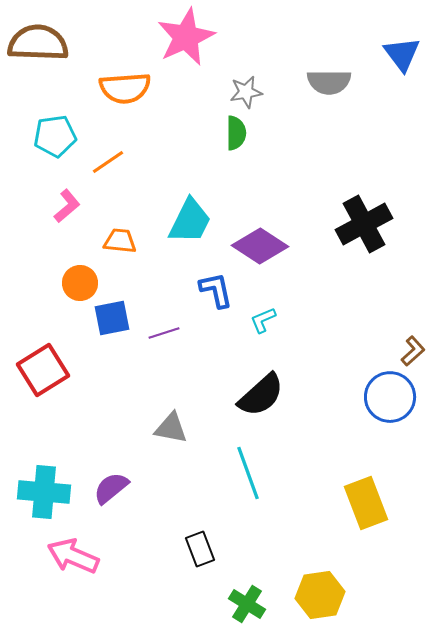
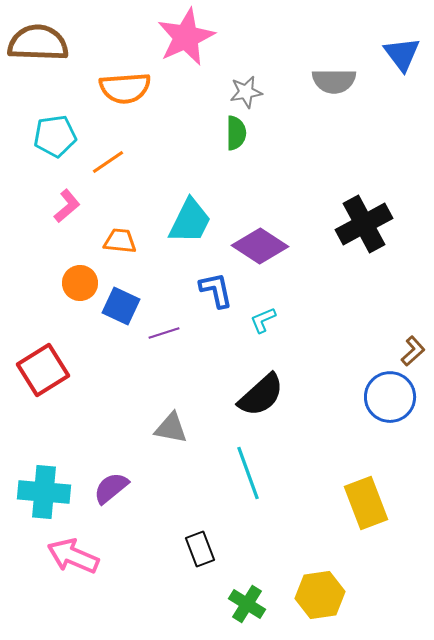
gray semicircle: moved 5 px right, 1 px up
blue square: moved 9 px right, 12 px up; rotated 36 degrees clockwise
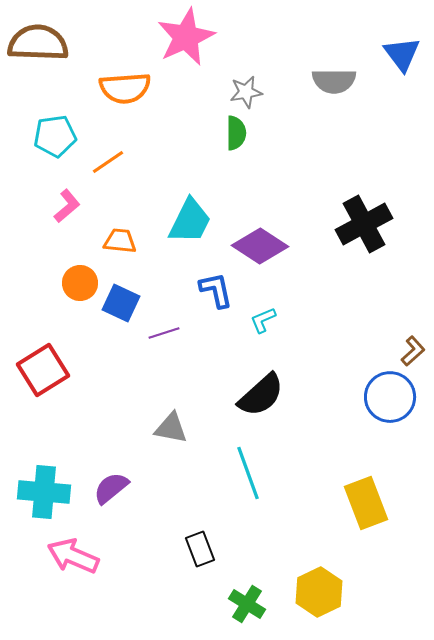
blue square: moved 3 px up
yellow hexagon: moved 1 px left, 3 px up; rotated 18 degrees counterclockwise
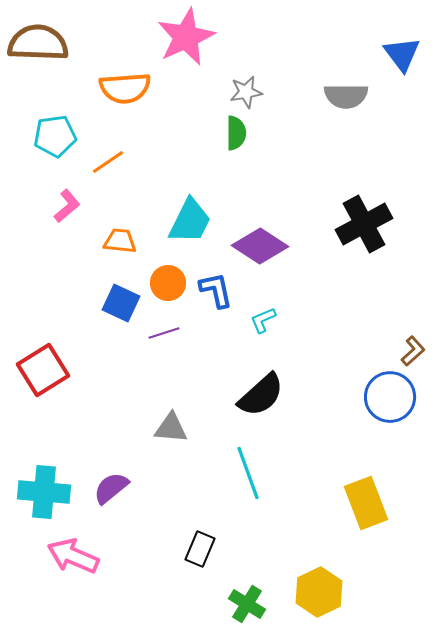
gray semicircle: moved 12 px right, 15 px down
orange circle: moved 88 px right
gray triangle: rotated 6 degrees counterclockwise
black rectangle: rotated 44 degrees clockwise
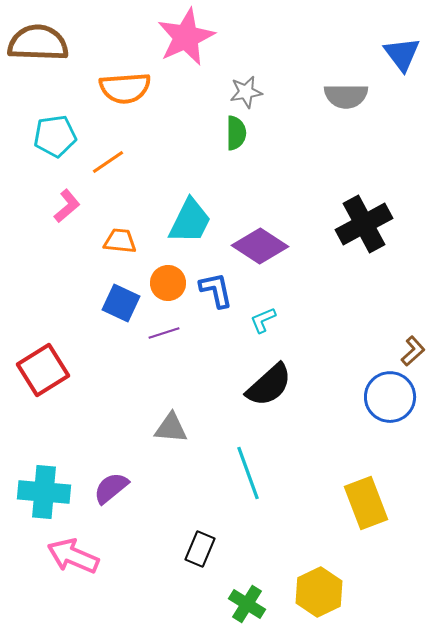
black semicircle: moved 8 px right, 10 px up
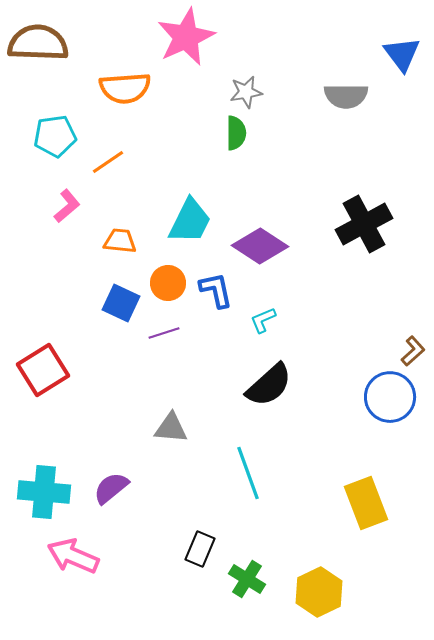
green cross: moved 25 px up
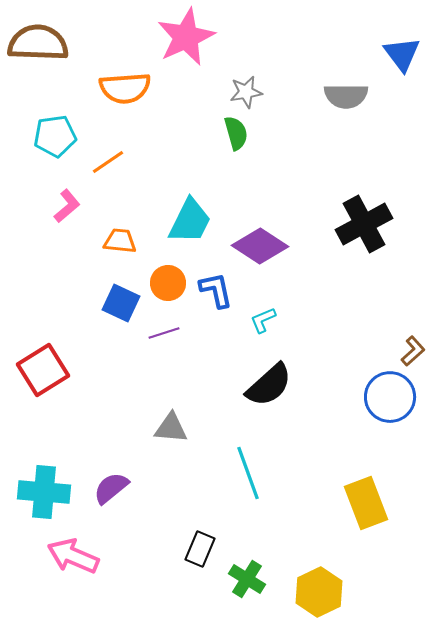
green semicircle: rotated 16 degrees counterclockwise
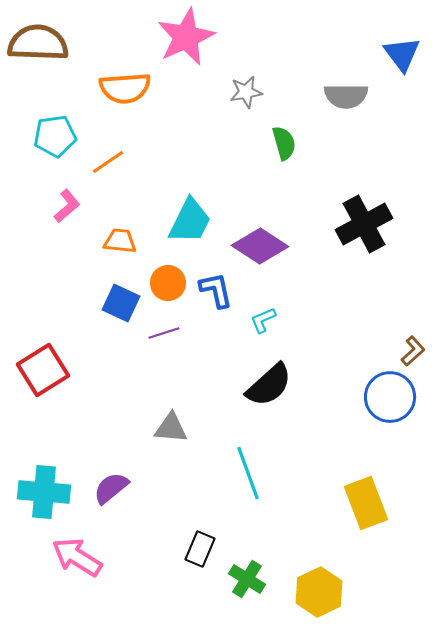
green semicircle: moved 48 px right, 10 px down
pink arrow: moved 4 px right, 1 px down; rotated 9 degrees clockwise
